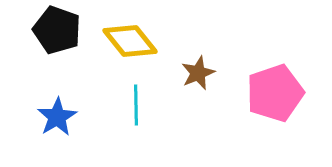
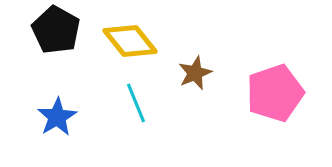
black pentagon: moved 1 px left; rotated 9 degrees clockwise
brown star: moved 3 px left
cyan line: moved 2 px up; rotated 21 degrees counterclockwise
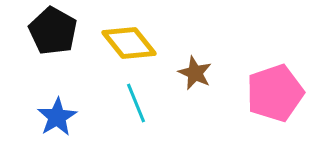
black pentagon: moved 3 px left, 1 px down
yellow diamond: moved 1 px left, 2 px down
brown star: rotated 24 degrees counterclockwise
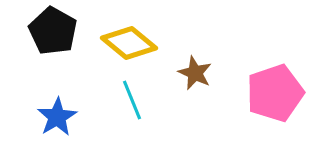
yellow diamond: rotated 12 degrees counterclockwise
cyan line: moved 4 px left, 3 px up
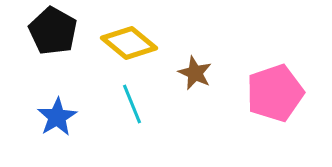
cyan line: moved 4 px down
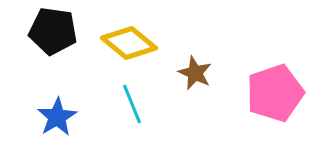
black pentagon: rotated 21 degrees counterclockwise
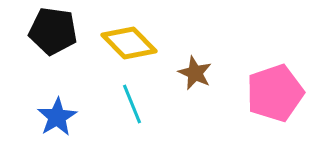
yellow diamond: rotated 6 degrees clockwise
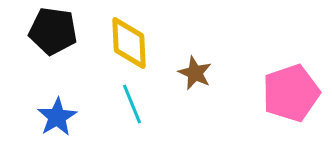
yellow diamond: rotated 42 degrees clockwise
pink pentagon: moved 16 px right
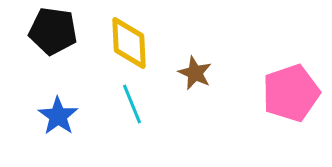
blue star: moved 1 px right, 1 px up; rotated 6 degrees counterclockwise
